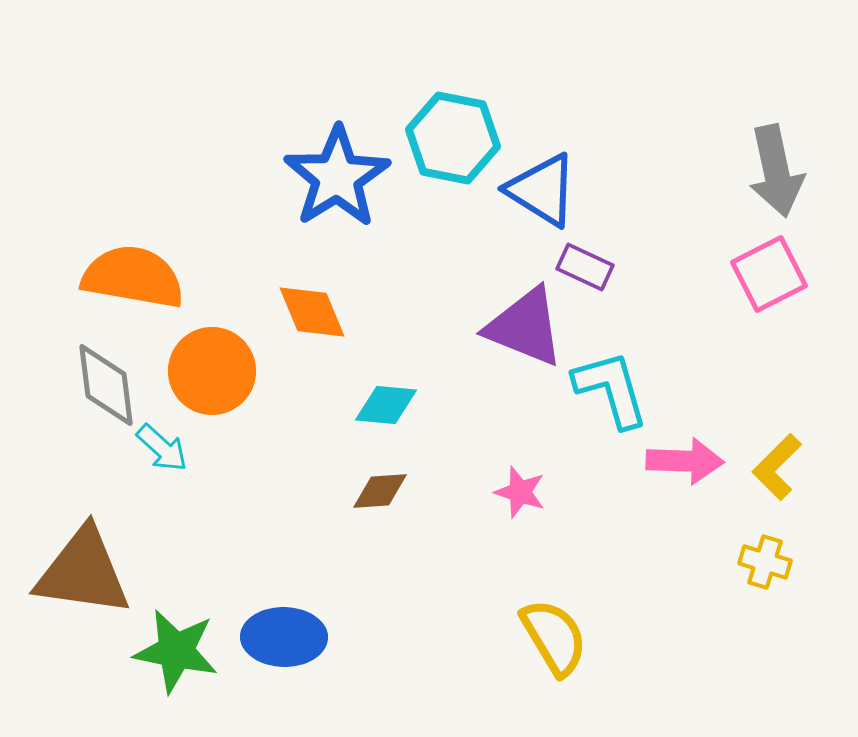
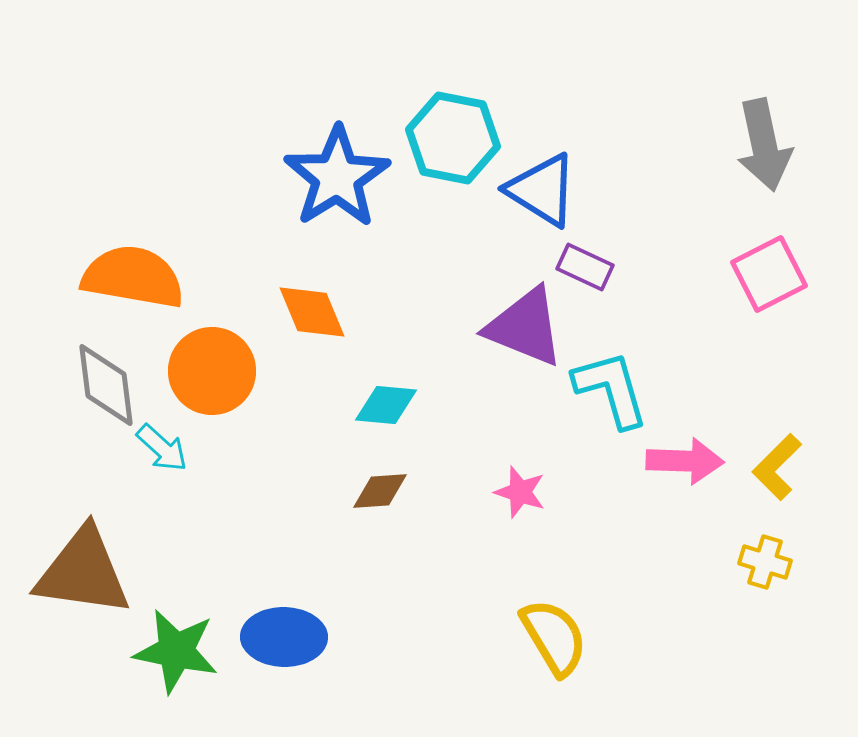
gray arrow: moved 12 px left, 26 px up
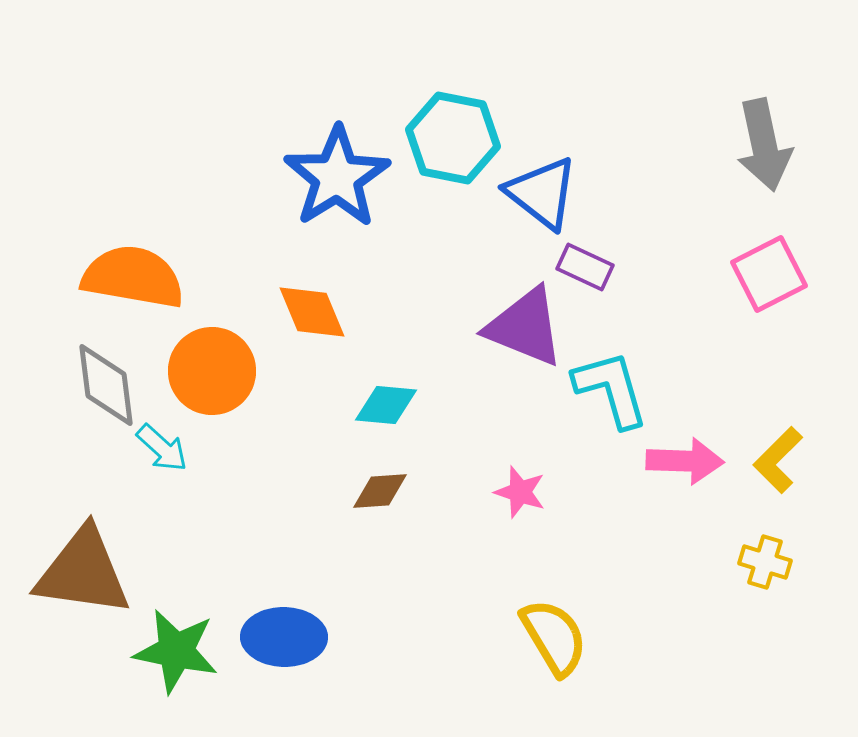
blue triangle: moved 3 px down; rotated 6 degrees clockwise
yellow L-shape: moved 1 px right, 7 px up
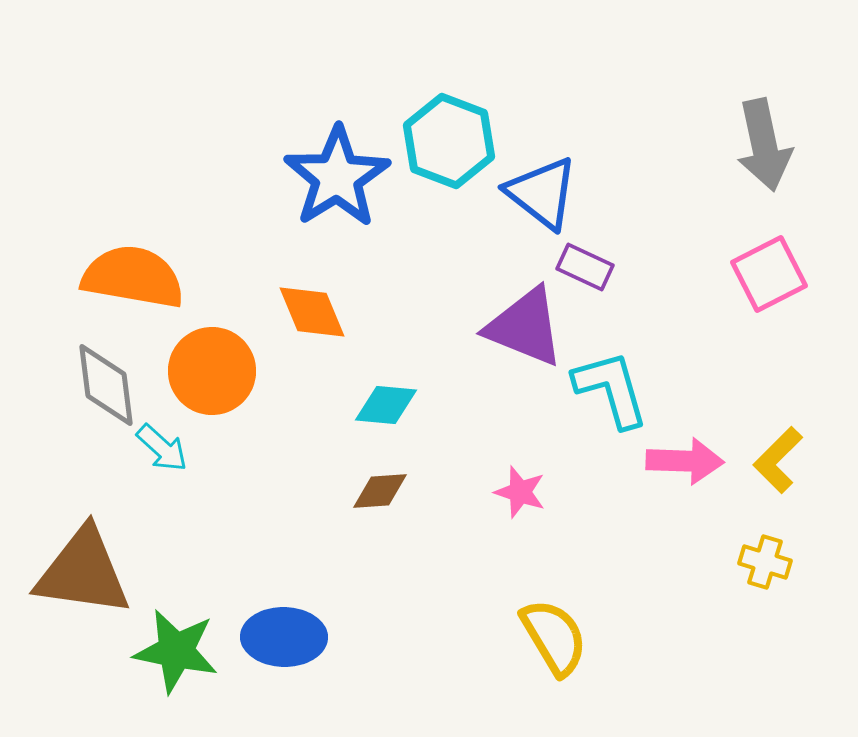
cyan hexagon: moved 4 px left, 3 px down; rotated 10 degrees clockwise
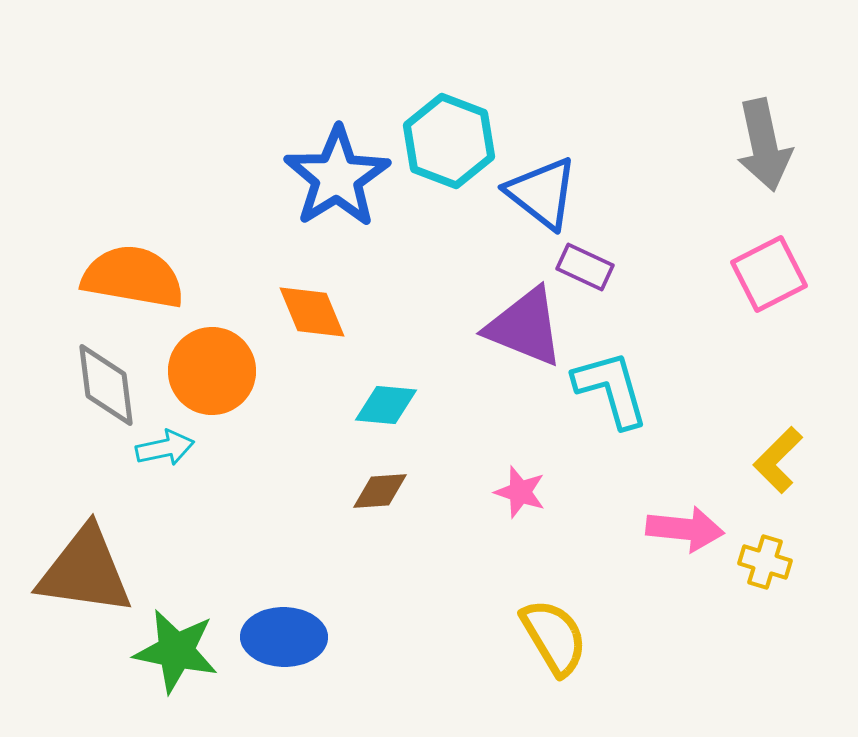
cyan arrow: moved 3 px right; rotated 54 degrees counterclockwise
pink arrow: moved 68 px down; rotated 4 degrees clockwise
brown triangle: moved 2 px right, 1 px up
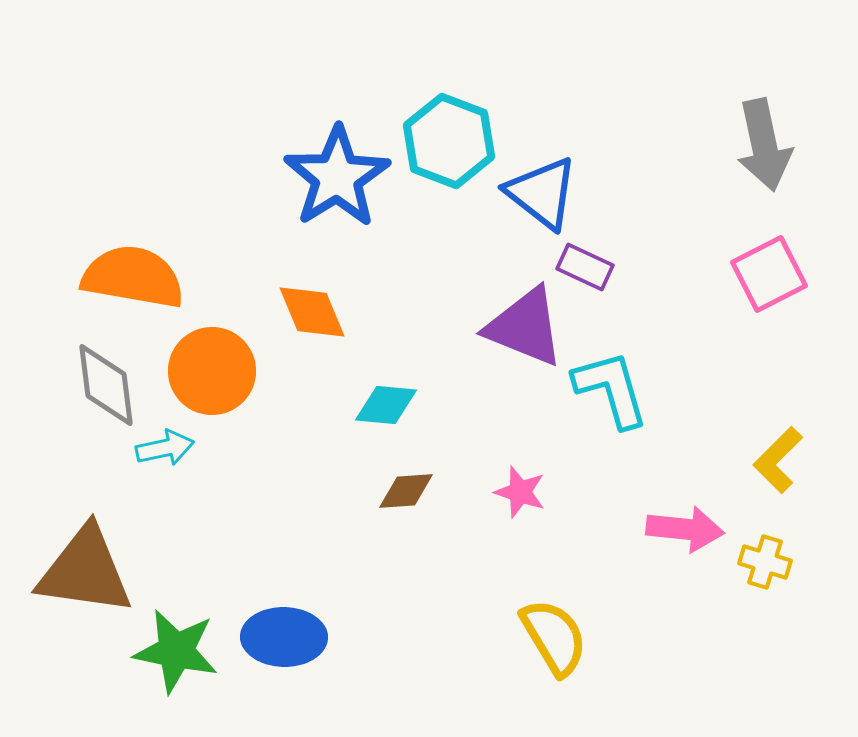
brown diamond: moved 26 px right
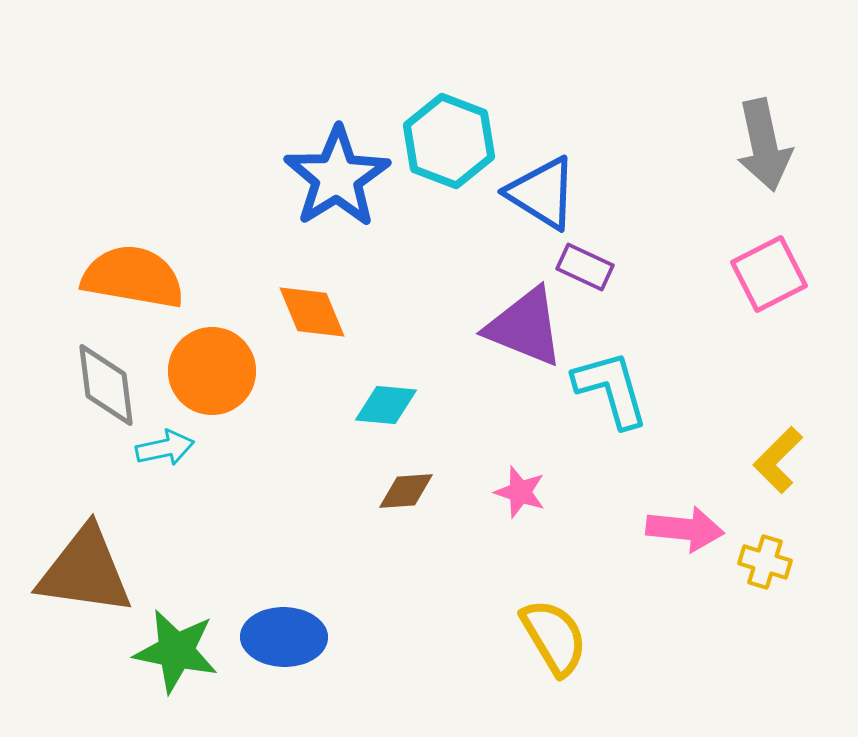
blue triangle: rotated 6 degrees counterclockwise
